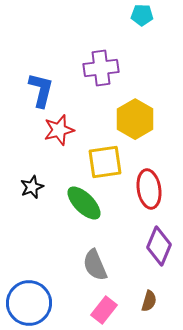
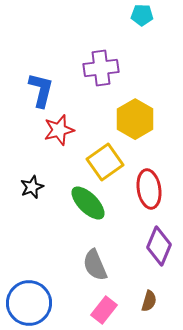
yellow square: rotated 27 degrees counterclockwise
green ellipse: moved 4 px right
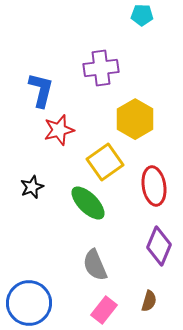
red ellipse: moved 5 px right, 3 px up
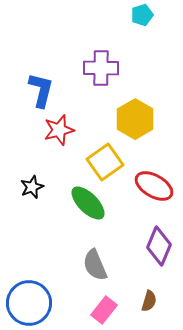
cyan pentagon: rotated 20 degrees counterclockwise
purple cross: rotated 8 degrees clockwise
red ellipse: rotated 51 degrees counterclockwise
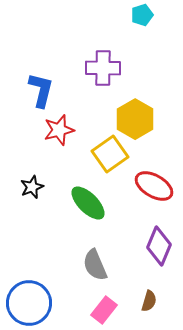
purple cross: moved 2 px right
yellow square: moved 5 px right, 8 px up
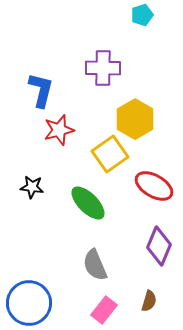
black star: rotated 30 degrees clockwise
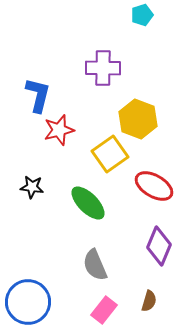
blue L-shape: moved 3 px left, 5 px down
yellow hexagon: moved 3 px right; rotated 9 degrees counterclockwise
blue circle: moved 1 px left, 1 px up
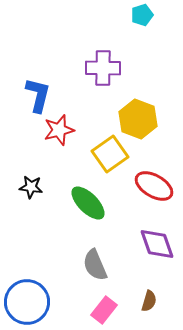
black star: moved 1 px left
purple diamond: moved 2 px left, 2 px up; rotated 42 degrees counterclockwise
blue circle: moved 1 px left
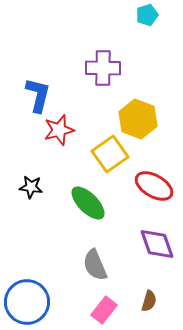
cyan pentagon: moved 5 px right
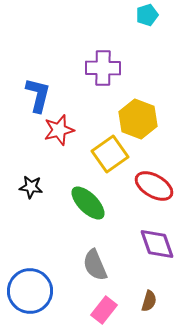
blue circle: moved 3 px right, 11 px up
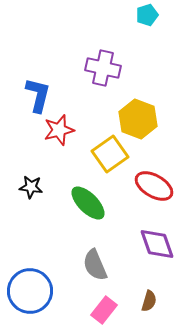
purple cross: rotated 12 degrees clockwise
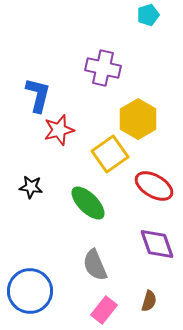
cyan pentagon: moved 1 px right
yellow hexagon: rotated 9 degrees clockwise
